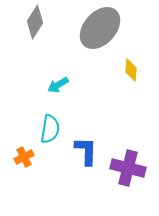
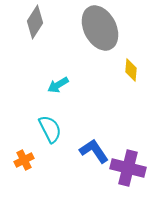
gray ellipse: rotated 69 degrees counterclockwise
cyan semicircle: rotated 36 degrees counterclockwise
blue L-shape: moved 8 px right; rotated 36 degrees counterclockwise
orange cross: moved 3 px down
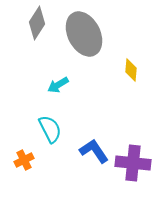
gray diamond: moved 2 px right, 1 px down
gray ellipse: moved 16 px left, 6 px down
purple cross: moved 5 px right, 5 px up; rotated 8 degrees counterclockwise
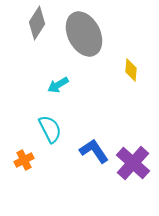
purple cross: rotated 36 degrees clockwise
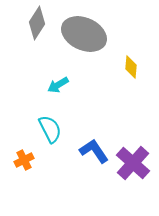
gray ellipse: rotated 39 degrees counterclockwise
yellow diamond: moved 3 px up
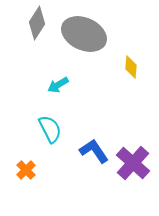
orange cross: moved 2 px right, 10 px down; rotated 18 degrees counterclockwise
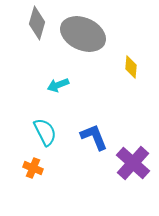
gray diamond: rotated 16 degrees counterclockwise
gray ellipse: moved 1 px left
cyan arrow: rotated 10 degrees clockwise
cyan semicircle: moved 5 px left, 3 px down
blue L-shape: moved 14 px up; rotated 12 degrees clockwise
orange cross: moved 7 px right, 2 px up; rotated 24 degrees counterclockwise
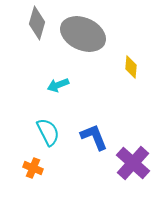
cyan semicircle: moved 3 px right
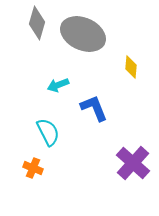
blue L-shape: moved 29 px up
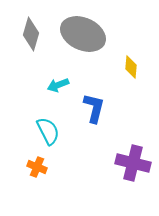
gray diamond: moved 6 px left, 11 px down
blue L-shape: rotated 36 degrees clockwise
cyan semicircle: moved 1 px up
purple cross: rotated 28 degrees counterclockwise
orange cross: moved 4 px right, 1 px up
